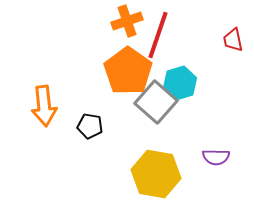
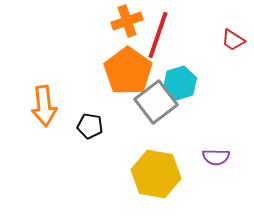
red trapezoid: rotated 45 degrees counterclockwise
gray square: rotated 12 degrees clockwise
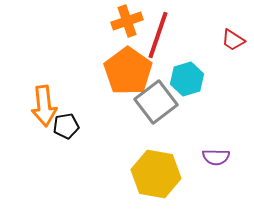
cyan hexagon: moved 7 px right, 4 px up
black pentagon: moved 24 px left; rotated 20 degrees counterclockwise
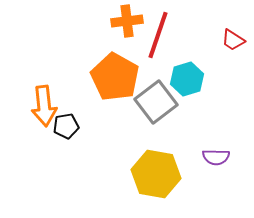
orange cross: rotated 12 degrees clockwise
orange pentagon: moved 13 px left, 6 px down; rotated 6 degrees counterclockwise
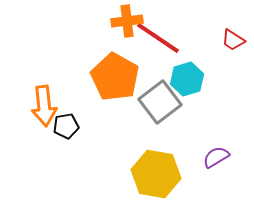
red line: moved 3 px down; rotated 75 degrees counterclockwise
gray square: moved 4 px right
purple semicircle: rotated 148 degrees clockwise
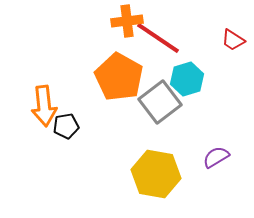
orange pentagon: moved 4 px right
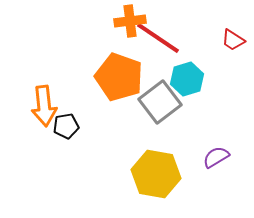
orange cross: moved 3 px right
orange pentagon: rotated 9 degrees counterclockwise
